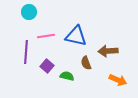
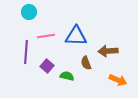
blue triangle: rotated 10 degrees counterclockwise
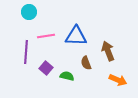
brown arrow: rotated 72 degrees clockwise
purple square: moved 1 px left, 2 px down
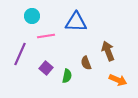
cyan circle: moved 3 px right, 4 px down
blue triangle: moved 14 px up
purple line: moved 6 px left, 2 px down; rotated 20 degrees clockwise
green semicircle: rotated 88 degrees clockwise
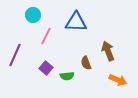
cyan circle: moved 1 px right, 1 px up
pink line: rotated 54 degrees counterclockwise
purple line: moved 5 px left, 1 px down
green semicircle: rotated 72 degrees clockwise
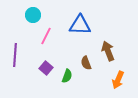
blue triangle: moved 4 px right, 3 px down
purple line: rotated 20 degrees counterclockwise
green semicircle: rotated 64 degrees counterclockwise
orange arrow: rotated 90 degrees clockwise
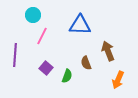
pink line: moved 4 px left
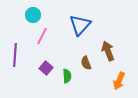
blue triangle: rotated 50 degrees counterclockwise
green semicircle: rotated 24 degrees counterclockwise
orange arrow: moved 1 px right, 1 px down
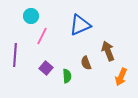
cyan circle: moved 2 px left, 1 px down
blue triangle: rotated 25 degrees clockwise
orange arrow: moved 2 px right, 4 px up
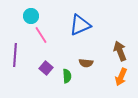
pink line: moved 1 px left, 1 px up; rotated 60 degrees counterclockwise
brown arrow: moved 12 px right
brown semicircle: rotated 64 degrees counterclockwise
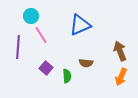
purple line: moved 3 px right, 8 px up
